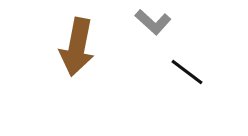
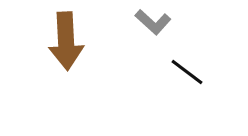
brown arrow: moved 11 px left, 6 px up; rotated 14 degrees counterclockwise
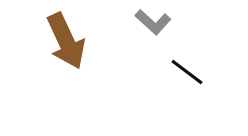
brown arrow: rotated 22 degrees counterclockwise
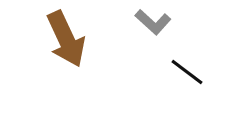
brown arrow: moved 2 px up
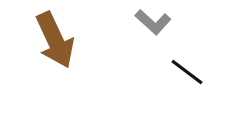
brown arrow: moved 11 px left, 1 px down
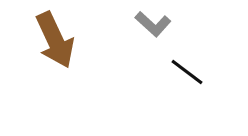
gray L-shape: moved 2 px down
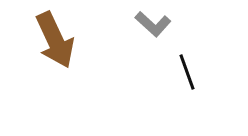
black line: rotated 33 degrees clockwise
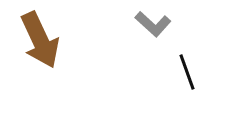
brown arrow: moved 15 px left
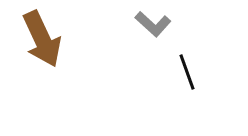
brown arrow: moved 2 px right, 1 px up
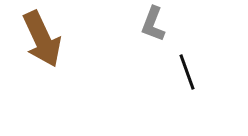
gray L-shape: rotated 69 degrees clockwise
